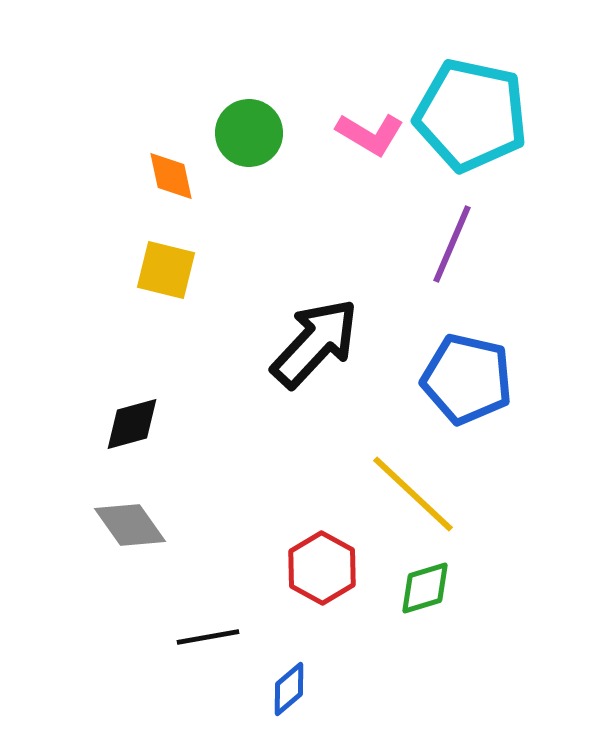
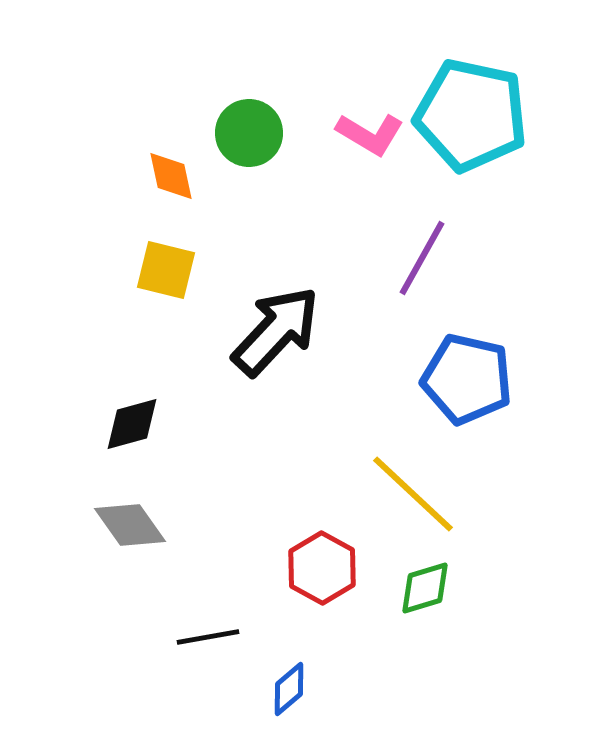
purple line: moved 30 px left, 14 px down; rotated 6 degrees clockwise
black arrow: moved 39 px left, 12 px up
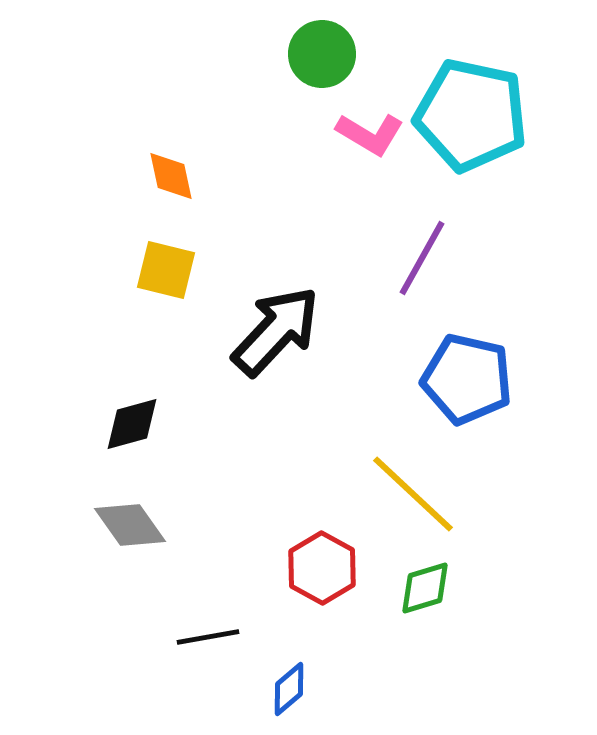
green circle: moved 73 px right, 79 px up
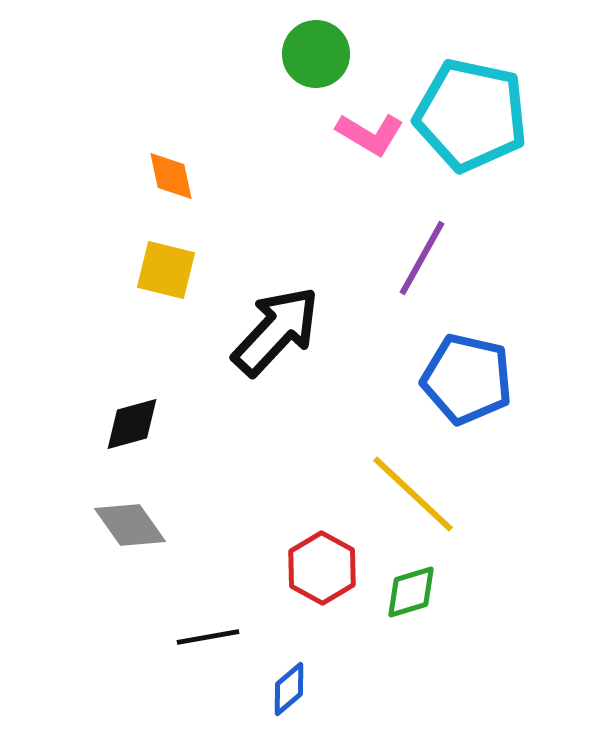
green circle: moved 6 px left
green diamond: moved 14 px left, 4 px down
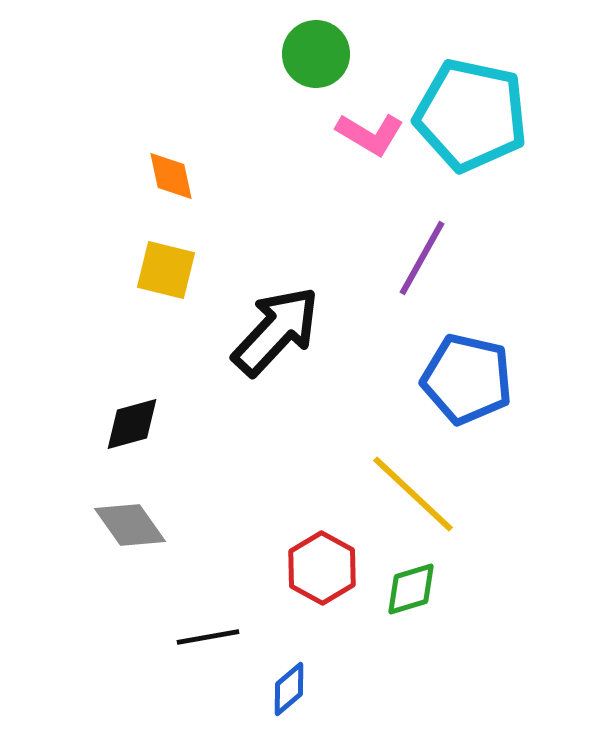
green diamond: moved 3 px up
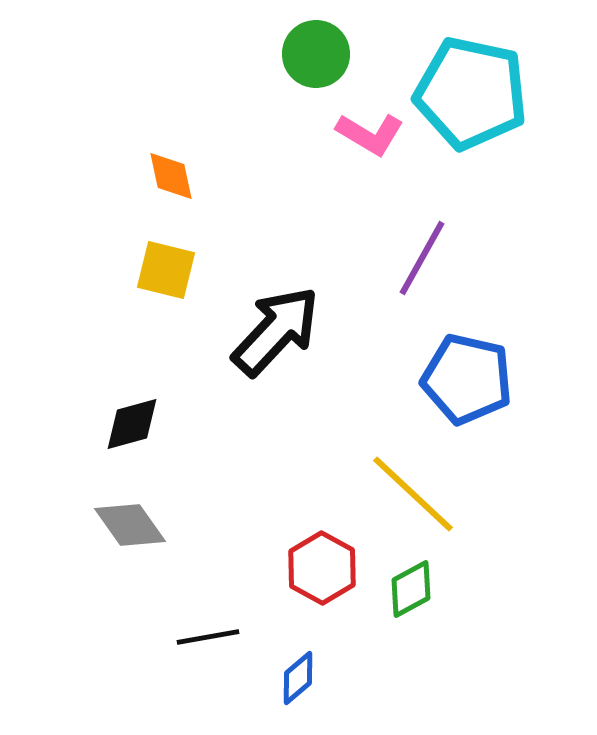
cyan pentagon: moved 22 px up
green diamond: rotated 12 degrees counterclockwise
blue diamond: moved 9 px right, 11 px up
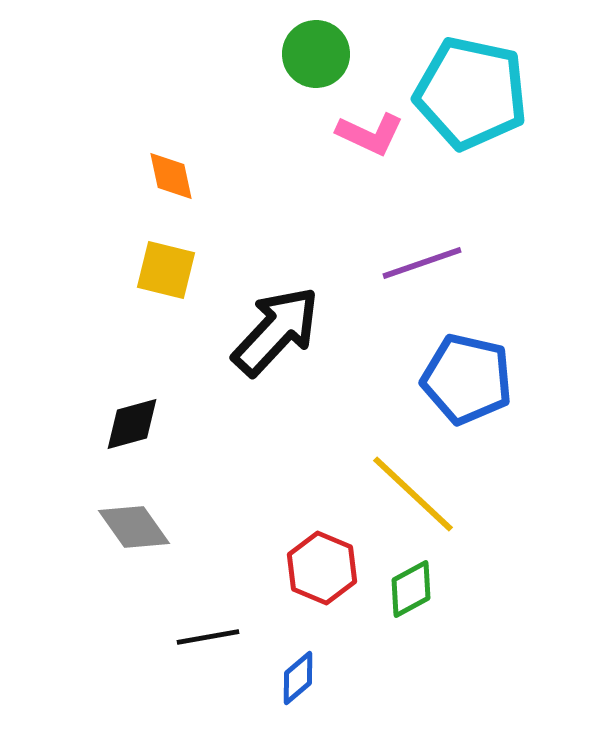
pink L-shape: rotated 6 degrees counterclockwise
purple line: moved 5 px down; rotated 42 degrees clockwise
gray diamond: moved 4 px right, 2 px down
red hexagon: rotated 6 degrees counterclockwise
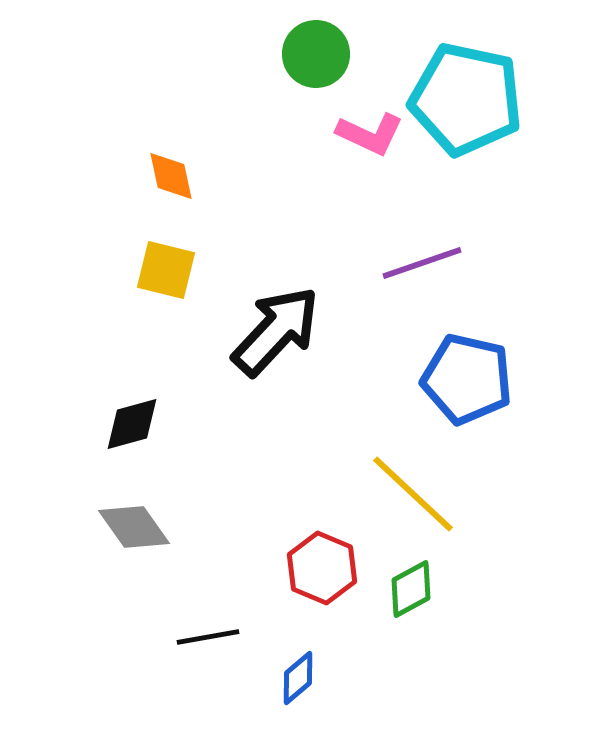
cyan pentagon: moved 5 px left, 6 px down
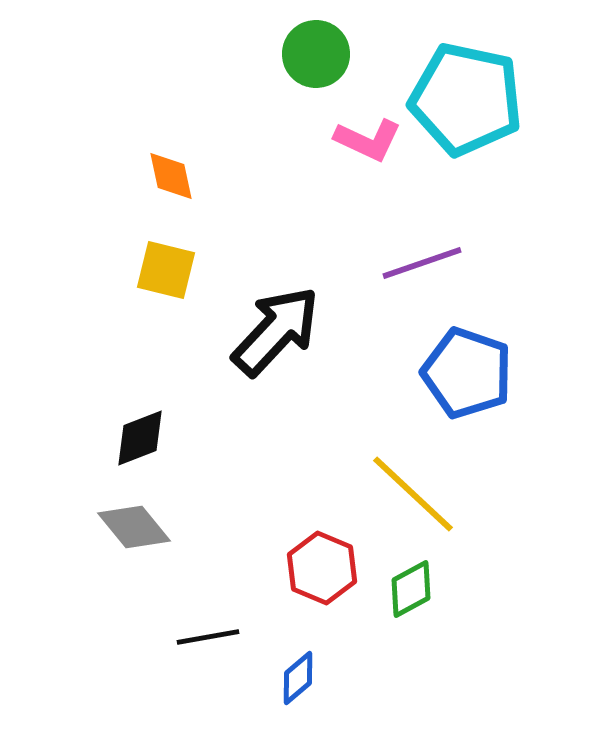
pink L-shape: moved 2 px left, 6 px down
blue pentagon: moved 6 px up; rotated 6 degrees clockwise
black diamond: moved 8 px right, 14 px down; rotated 6 degrees counterclockwise
gray diamond: rotated 4 degrees counterclockwise
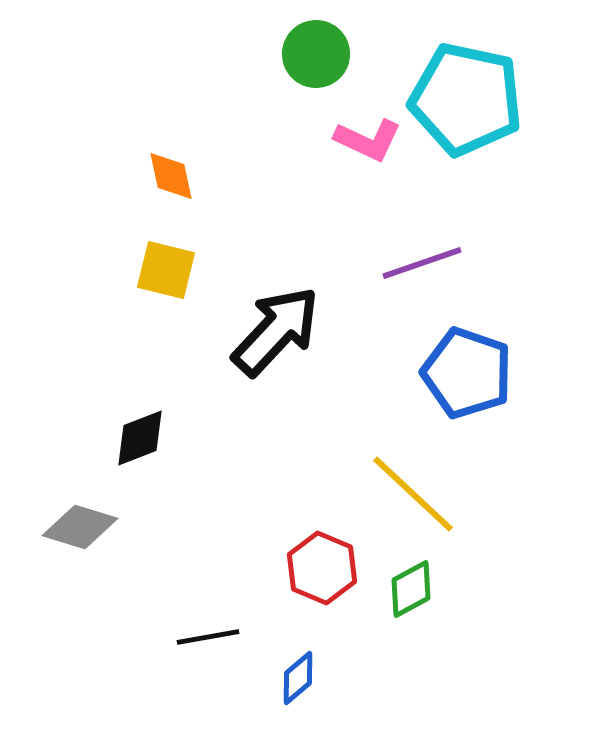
gray diamond: moved 54 px left; rotated 34 degrees counterclockwise
